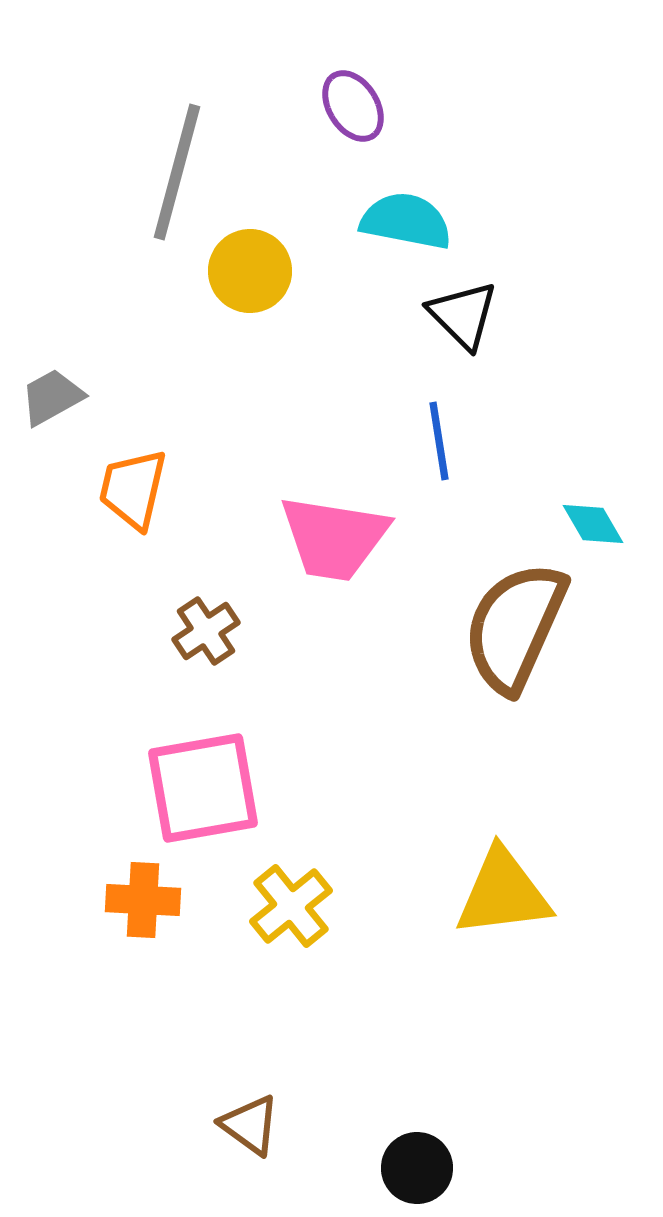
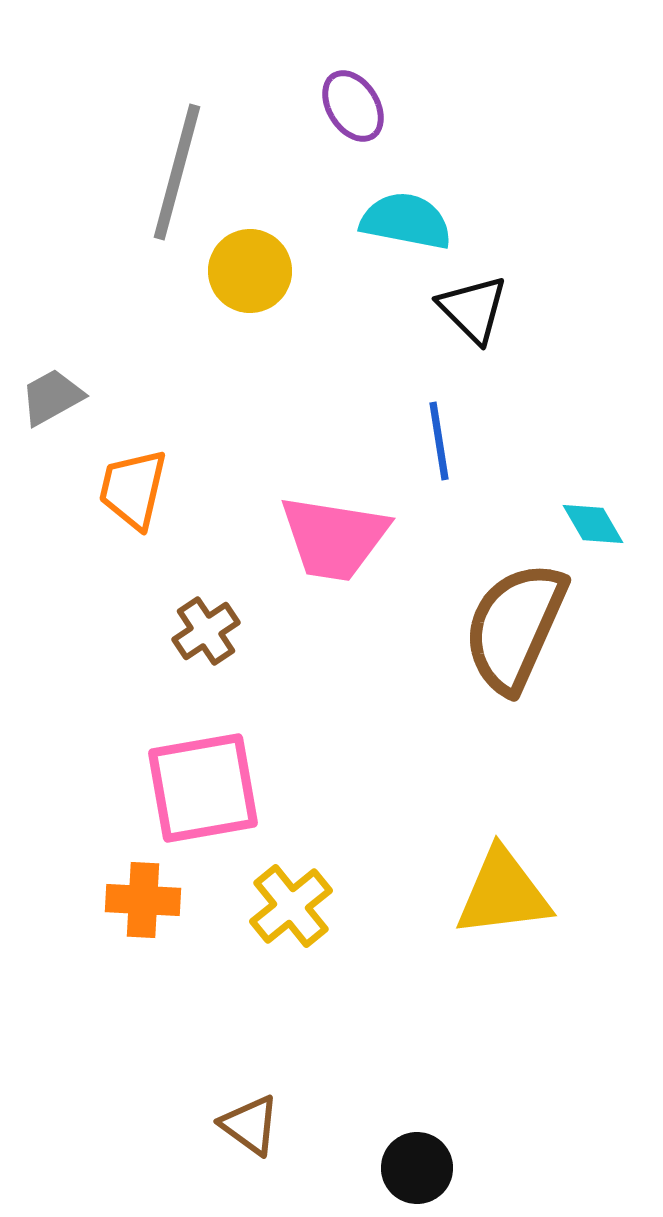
black triangle: moved 10 px right, 6 px up
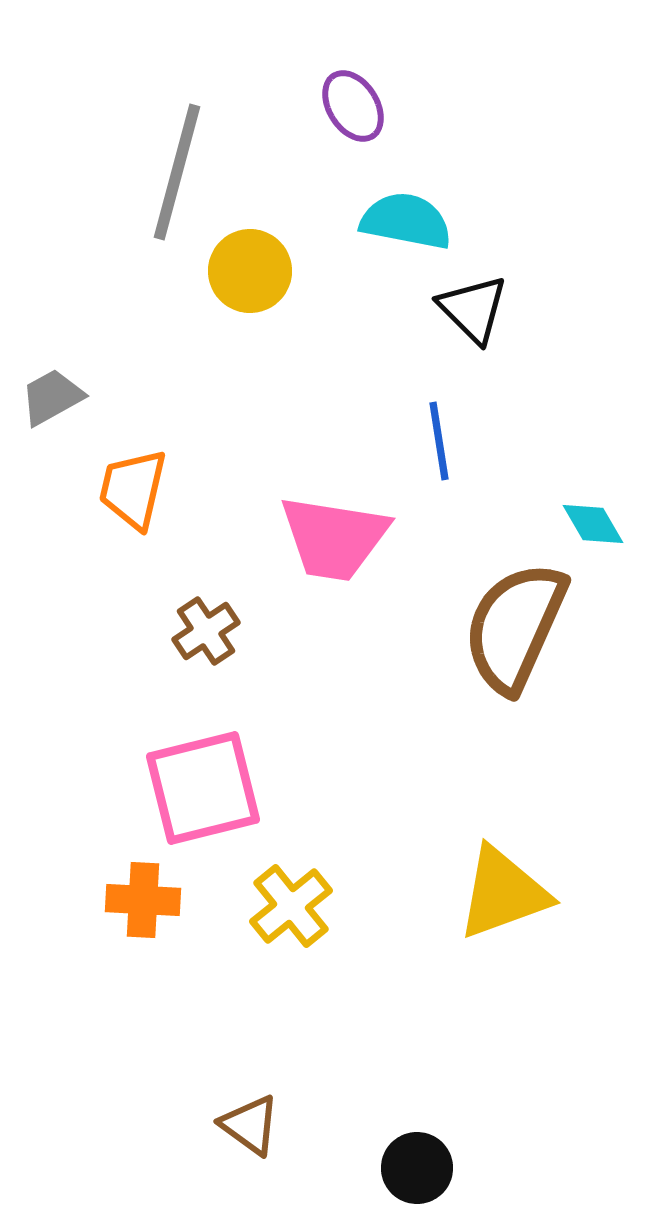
pink square: rotated 4 degrees counterclockwise
yellow triangle: rotated 13 degrees counterclockwise
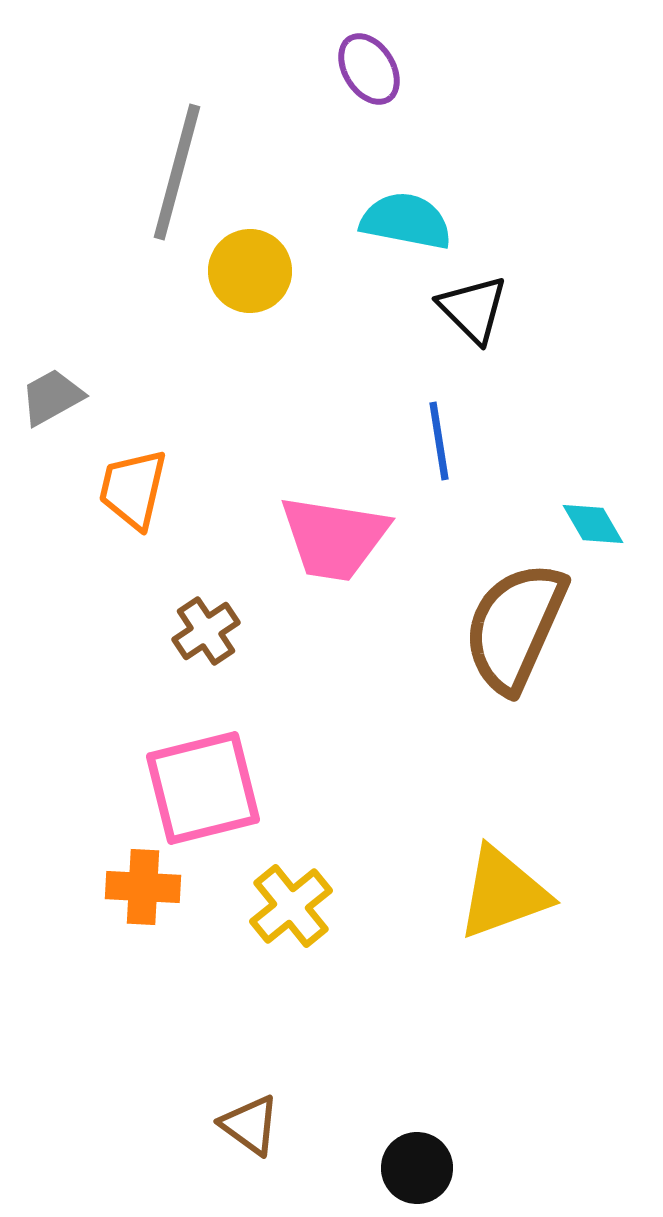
purple ellipse: moved 16 px right, 37 px up
orange cross: moved 13 px up
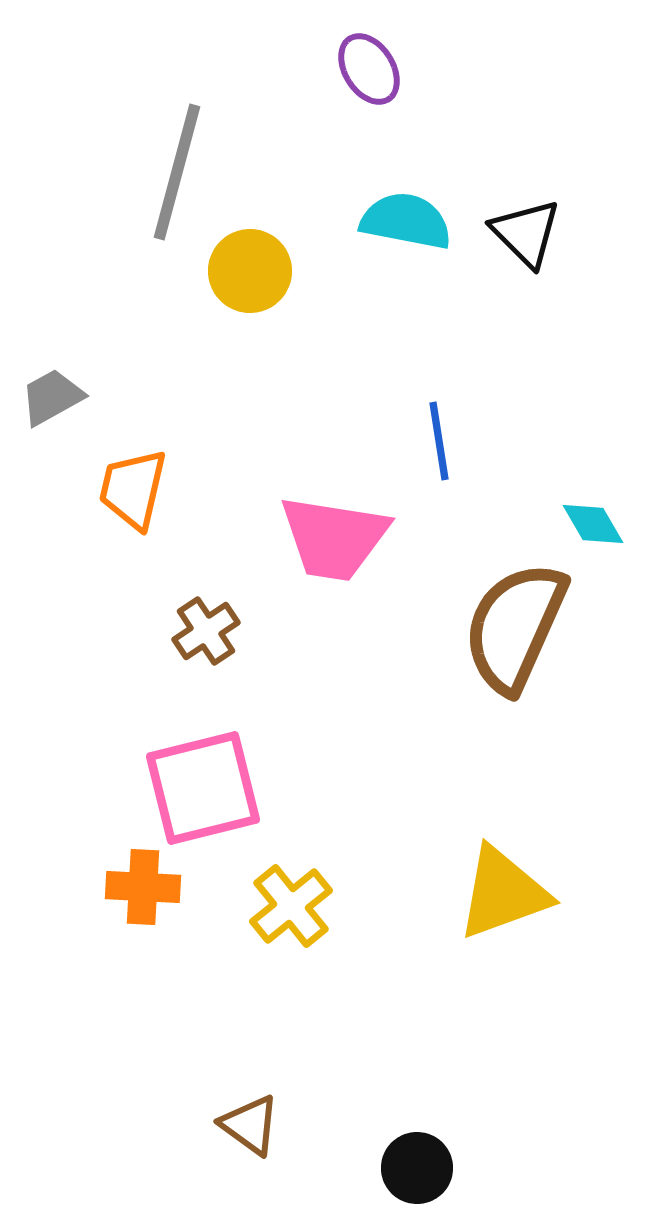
black triangle: moved 53 px right, 76 px up
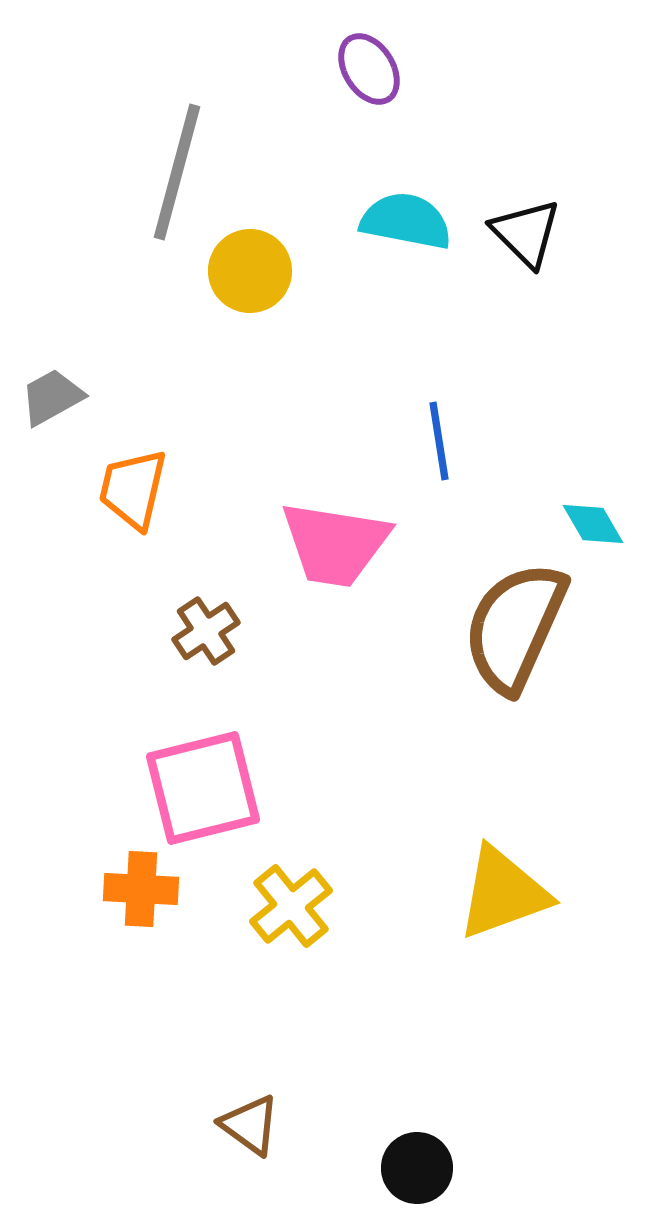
pink trapezoid: moved 1 px right, 6 px down
orange cross: moved 2 px left, 2 px down
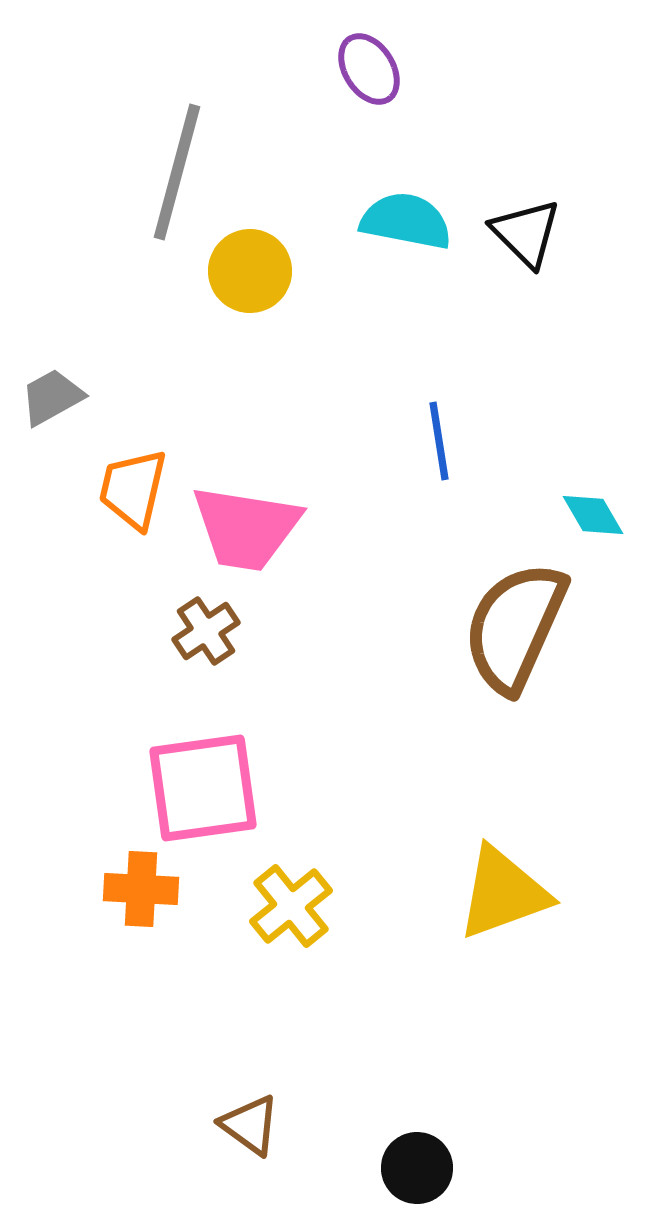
cyan diamond: moved 9 px up
pink trapezoid: moved 89 px left, 16 px up
pink square: rotated 6 degrees clockwise
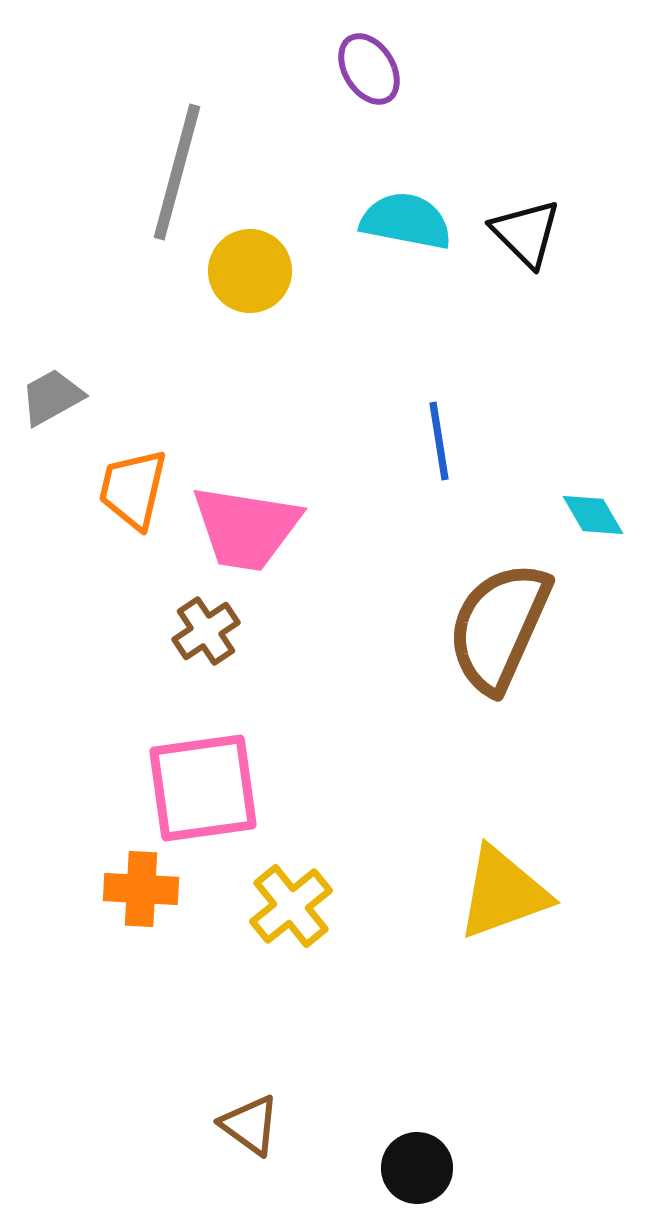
brown semicircle: moved 16 px left
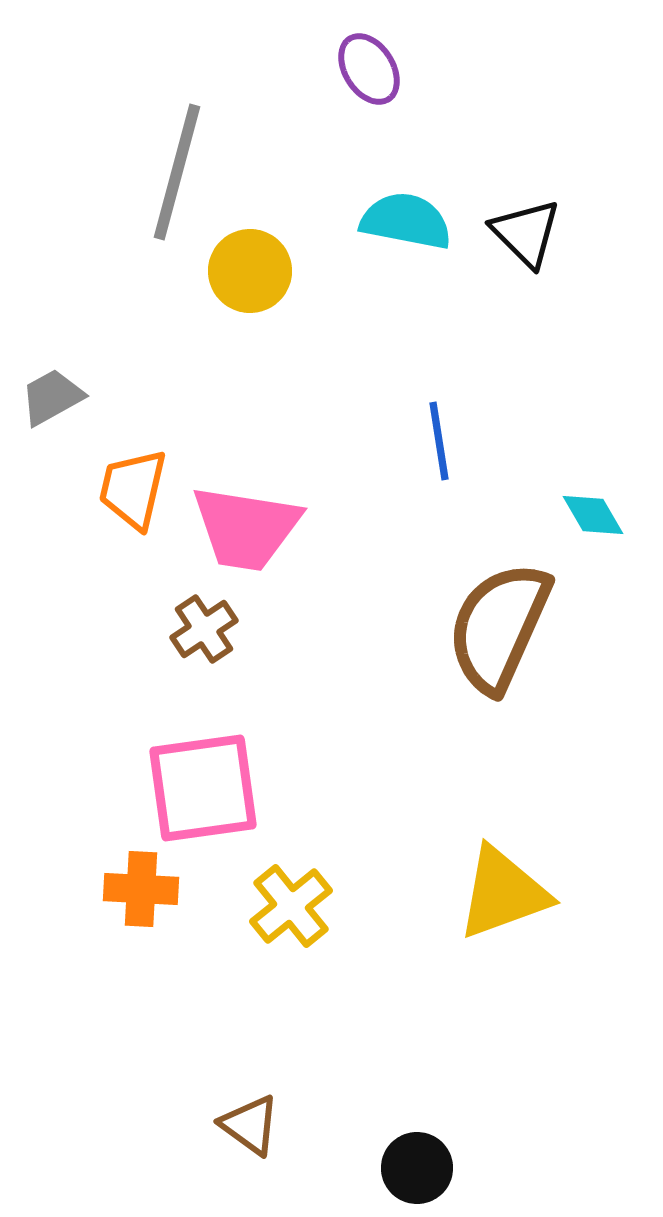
brown cross: moved 2 px left, 2 px up
